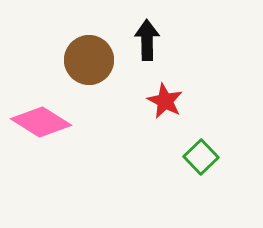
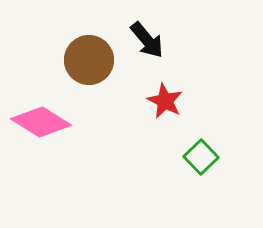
black arrow: rotated 141 degrees clockwise
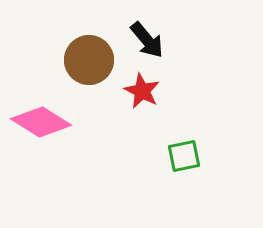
red star: moved 23 px left, 10 px up
green square: moved 17 px left, 1 px up; rotated 32 degrees clockwise
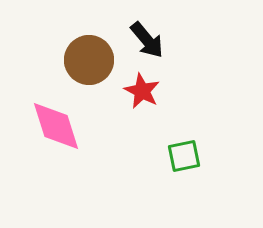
pink diamond: moved 15 px right, 4 px down; rotated 40 degrees clockwise
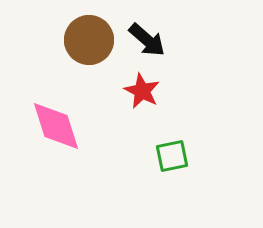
black arrow: rotated 9 degrees counterclockwise
brown circle: moved 20 px up
green square: moved 12 px left
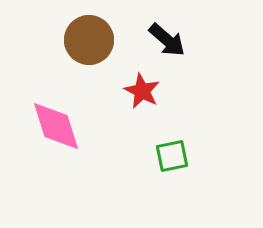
black arrow: moved 20 px right
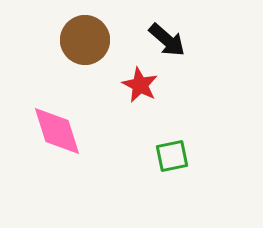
brown circle: moved 4 px left
red star: moved 2 px left, 6 px up
pink diamond: moved 1 px right, 5 px down
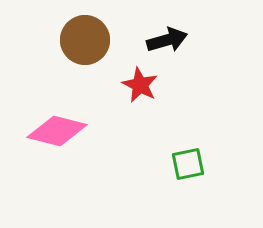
black arrow: rotated 57 degrees counterclockwise
pink diamond: rotated 58 degrees counterclockwise
green square: moved 16 px right, 8 px down
